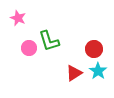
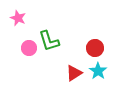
red circle: moved 1 px right, 1 px up
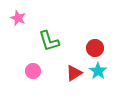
pink circle: moved 4 px right, 23 px down
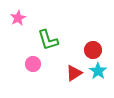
pink star: rotated 21 degrees clockwise
green L-shape: moved 1 px left, 1 px up
red circle: moved 2 px left, 2 px down
pink circle: moved 7 px up
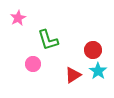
red triangle: moved 1 px left, 2 px down
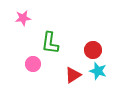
pink star: moved 5 px right; rotated 21 degrees clockwise
green L-shape: moved 2 px right, 3 px down; rotated 25 degrees clockwise
cyan star: rotated 18 degrees counterclockwise
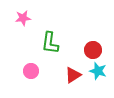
pink circle: moved 2 px left, 7 px down
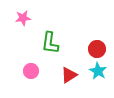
red circle: moved 4 px right, 1 px up
cyan star: rotated 12 degrees clockwise
red triangle: moved 4 px left
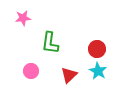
red triangle: rotated 12 degrees counterclockwise
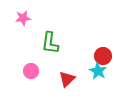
red circle: moved 6 px right, 7 px down
red triangle: moved 2 px left, 4 px down
